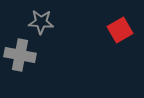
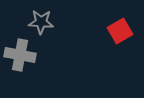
red square: moved 1 px down
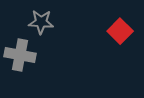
red square: rotated 15 degrees counterclockwise
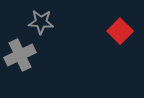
gray cross: rotated 36 degrees counterclockwise
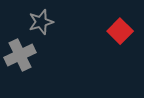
gray star: rotated 20 degrees counterclockwise
